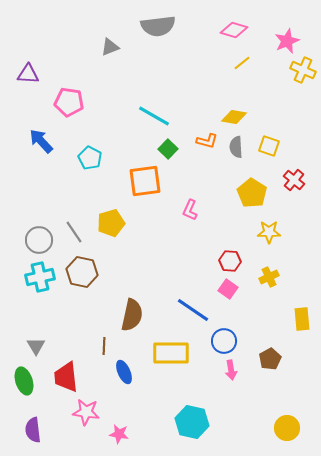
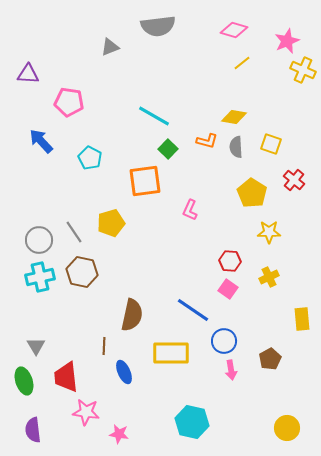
yellow square at (269, 146): moved 2 px right, 2 px up
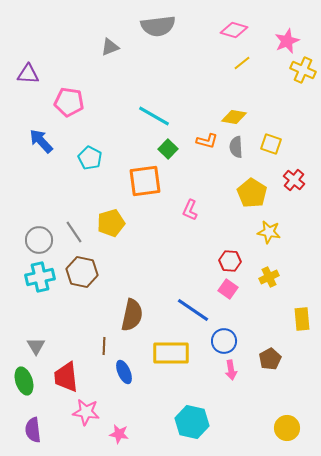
yellow star at (269, 232): rotated 10 degrees clockwise
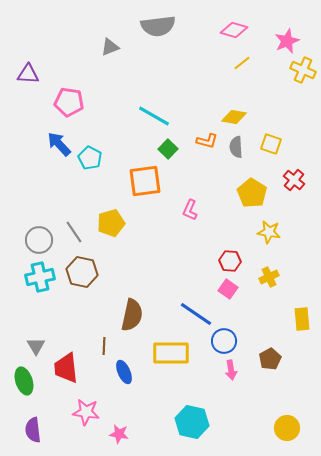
blue arrow at (41, 141): moved 18 px right, 3 px down
blue line at (193, 310): moved 3 px right, 4 px down
red trapezoid at (66, 377): moved 9 px up
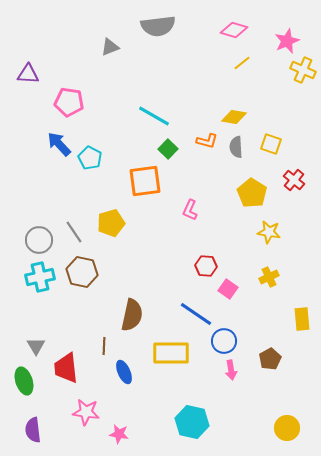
red hexagon at (230, 261): moved 24 px left, 5 px down
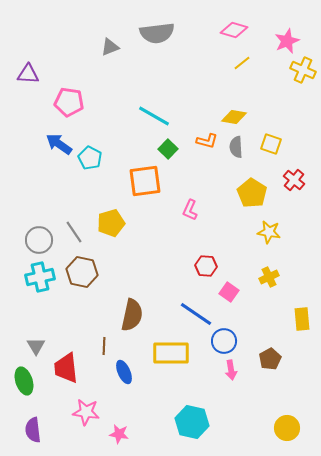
gray semicircle at (158, 26): moved 1 px left, 7 px down
blue arrow at (59, 144): rotated 12 degrees counterclockwise
pink square at (228, 289): moved 1 px right, 3 px down
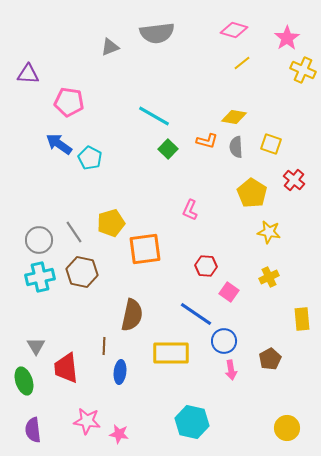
pink star at (287, 41): moved 3 px up; rotated 10 degrees counterclockwise
orange square at (145, 181): moved 68 px down
blue ellipse at (124, 372): moved 4 px left; rotated 30 degrees clockwise
pink star at (86, 412): moved 1 px right, 9 px down
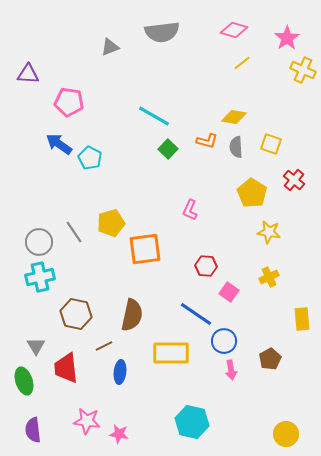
gray semicircle at (157, 33): moved 5 px right, 1 px up
gray circle at (39, 240): moved 2 px down
brown hexagon at (82, 272): moved 6 px left, 42 px down
brown line at (104, 346): rotated 60 degrees clockwise
yellow circle at (287, 428): moved 1 px left, 6 px down
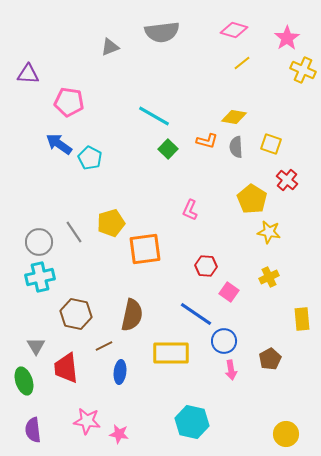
red cross at (294, 180): moved 7 px left
yellow pentagon at (252, 193): moved 6 px down
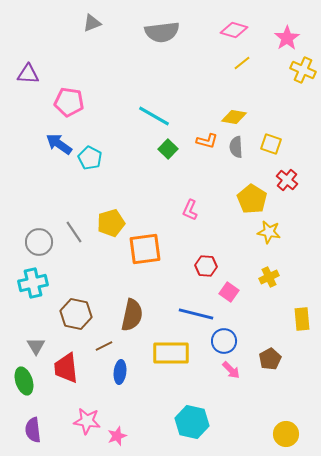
gray triangle at (110, 47): moved 18 px left, 24 px up
cyan cross at (40, 277): moved 7 px left, 6 px down
blue line at (196, 314): rotated 20 degrees counterclockwise
pink arrow at (231, 370): rotated 36 degrees counterclockwise
pink star at (119, 434): moved 2 px left, 2 px down; rotated 30 degrees counterclockwise
